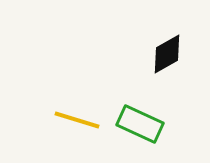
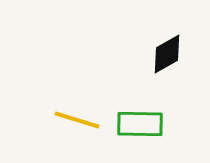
green rectangle: rotated 24 degrees counterclockwise
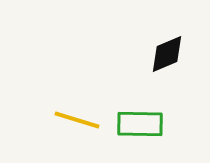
black diamond: rotated 6 degrees clockwise
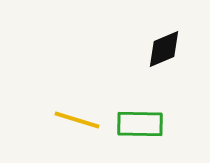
black diamond: moved 3 px left, 5 px up
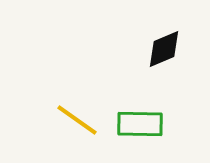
yellow line: rotated 18 degrees clockwise
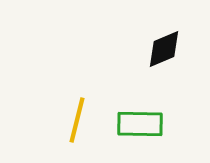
yellow line: rotated 69 degrees clockwise
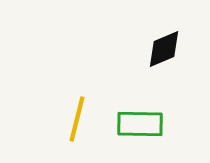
yellow line: moved 1 px up
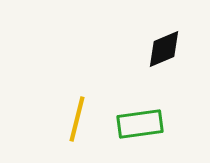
green rectangle: rotated 9 degrees counterclockwise
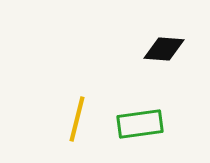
black diamond: rotated 27 degrees clockwise
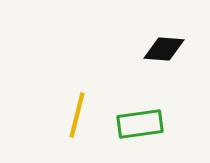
yellow line: moved 4 px up
